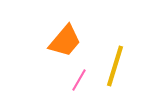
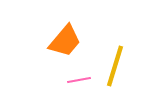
pink line: rotated 50 degrees clockwise
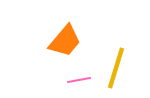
yellow line: moved 1 px right, 2 px down
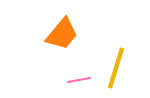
orange trapezoid: moved 3 px left, 7 px up
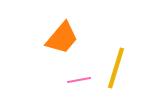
orange trapezoid: moved 4 px down
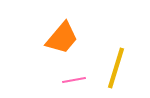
pink line: moved 5 px left
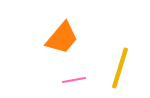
yellow line: moved 4 px right
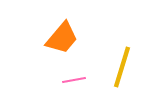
yellow line: moved 2 px right, 1 px up
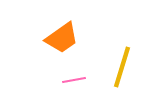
orange trapezoid: rotated 15 degrees clockwise
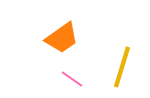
pink line: moved 2 px left, 1 px up; rotated 45 degrees clockwise
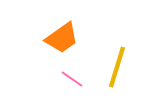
yellow line: moved 5 px left
